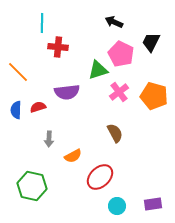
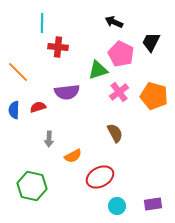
blue semicircle: moved 2 px left
red ellipse: rotated 16 degrees clockwise
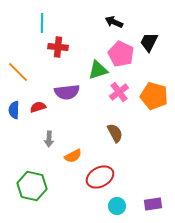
black trapezoid: moved 2 px left
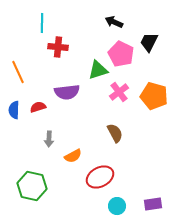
orange line: rotated 20 degrees clockwise
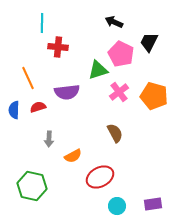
orange line: moved 10 px right, 6 px down
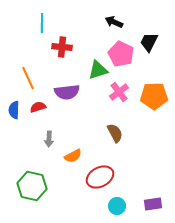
red cross: moved 4 px right
orange pentagon: rotated 16 degrees counterclockwise
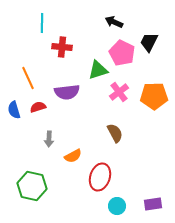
pink pentagon: moved 1 px right, 1 px up
blue semicircle: rotated 18 degrees counterclockwise
red ellipse: rotated 44 degrees counterclockwise
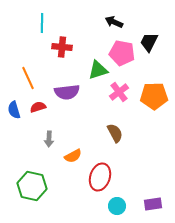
pink pentagon: rotated 15 degrees counterclockwise
